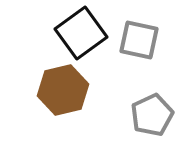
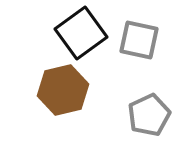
gray pentagon: moved 3 px left
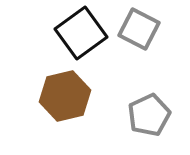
gray square: moved 11 px up; rotated 15 degrees clockwise
brown hexagon: moved 2 px right, 6 px down
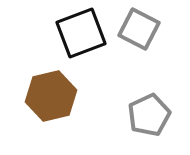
black square: rotated 15 degrees clockwise
brown hexagon: moved 14 px left
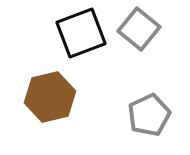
gray square: rotated 12 degrees clockwise
brown hexagon: moved 1 px left, 1 px down
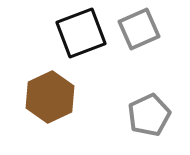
gray square: rotated 27 degrees clockwise
brown hexagon: rotated 12 degrees counterclockwise
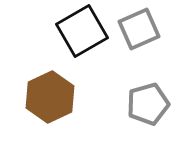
black square: moved 1 px right, 2 px up; rotated 9 degrees counterclockwise
gray pentagon: moved 1 px left, 11 px up; rotated 9 degrees clockwise
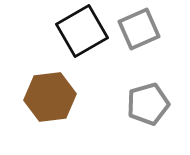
brown hexagon: rotated 18 degrees clockwise
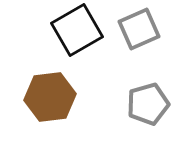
black square: moved 5 px left, 1 px up
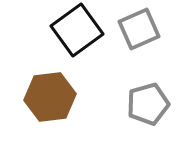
black square: rotated 6 degrees counterclockwise
